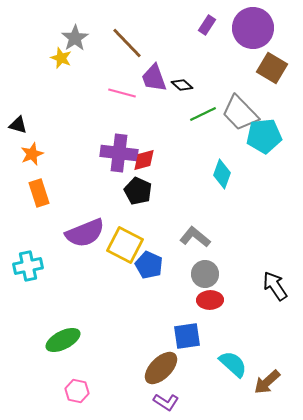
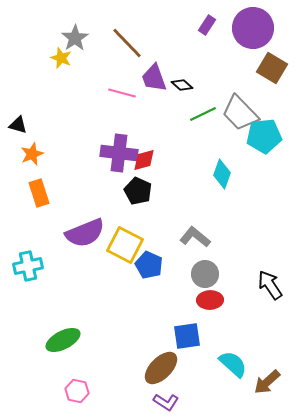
black arrow: moved 5 px left, 1 px up
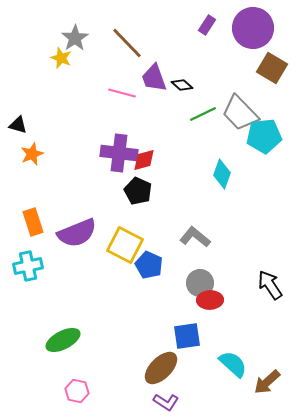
orange rectangle: moved 6 px left, 29 px down
purple semicircle: moved 8 px left
gray circle: moved 5 px left, 9 px down
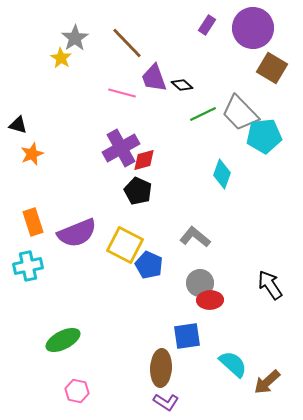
yellow star: rotated 10 degrees clockwise
purple cross: moved 2 px right, 5 px up; rotated 36 degrees counterclockwise
brown ellipse: rotated 42 degrees counterclockwise
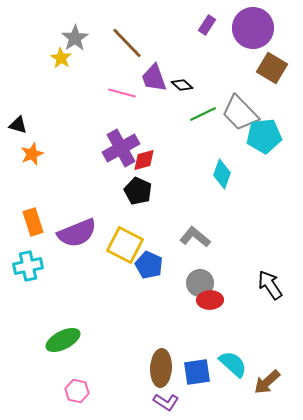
blue square: moved 10 px right, 36 px down
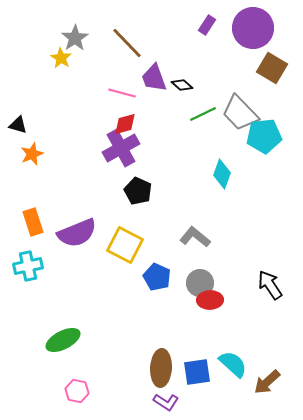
red diamond: moved 19 px left, 36 px up
blue pentagon: moved 8 px right, 12 px down
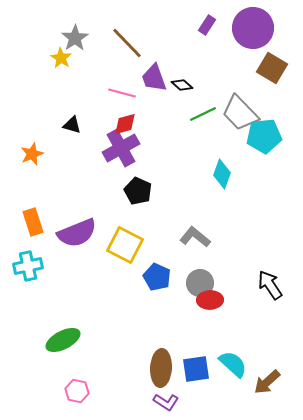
black triangle: moved 54 px right
blue square: moved 1 px left, 3 px up
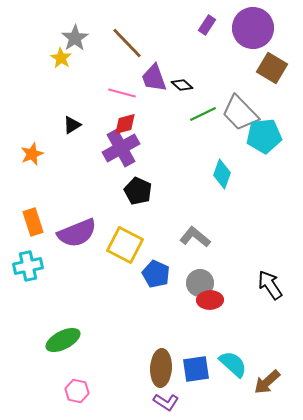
black triangle: rotated 48 degrees counterclockwise
blue pentagon: moved 1 px left, 3 px up
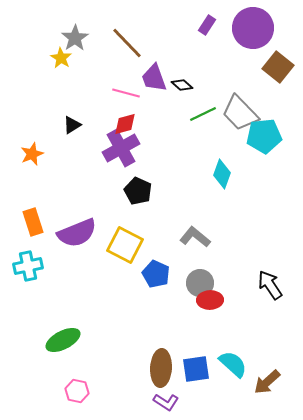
brown square: moved 6 px right, 1 px up; rotated 8 degrees clockwise
pink line: moved 4 px right
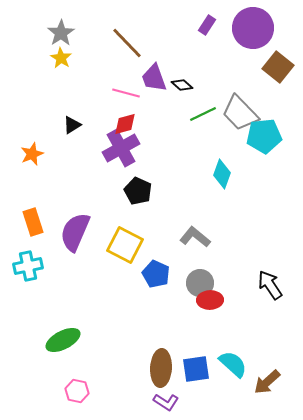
gray star: moved 14 px left, 5 px up
purple semicircle: moved 2 px left, 1 px up; rotated 135 degrees clockwise
